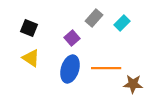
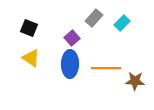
blue ellipse: moved 5 px up; rotated 16 degrees counterclockwise
brown star: moved 2 px right, 3 px up
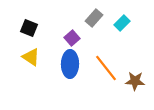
yellow triangle: moved 1 px up
orange line: rotated 52 degrees clockwise
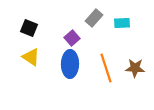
cyan rectangle: rotated 42 degrees clockwise
orange line: rotated 20 degrees clockwise
brown star: moved 13 px up
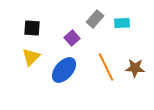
gray rectangle: moved 1 px right, 1 px down
black square: moved 3 px right; rotated 18 degrees counterclockwise
yellow triangle: rotated 42 degrees clockwise
blue ellipse: moved 6 px left, 6 px down; rotated 40 degrees clockwise
orange line: moved 1 px up; rotated 8 degrees counterclockwise
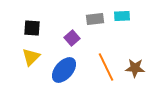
gray rectangle: rotated 42 degrees clockwise
cyan rectangle: moved 7 px up
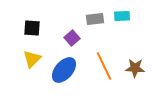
yellow triangle: moved 1 px right, 2 px down
orange line: moved 2 px left, 1 px up
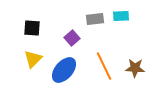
cyan rectangle: moved 1 px left
yellow triangle: moved 1 px right
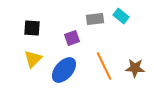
cyan rectangle: rotated 42 degrees clockwise
purple square: rotated 21 degrees clockwise
